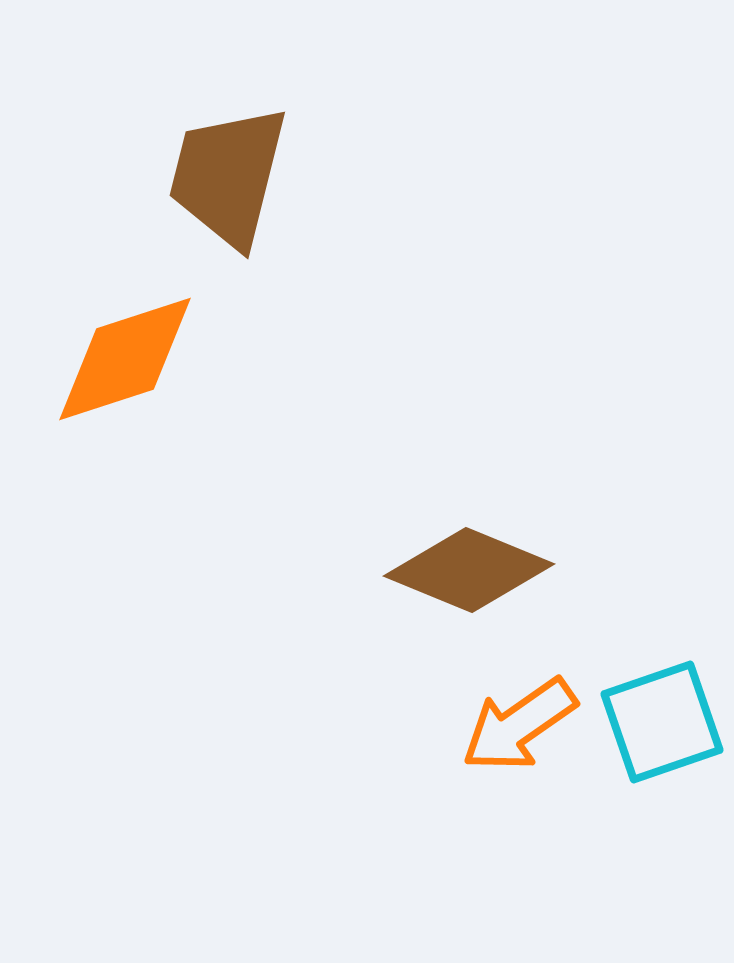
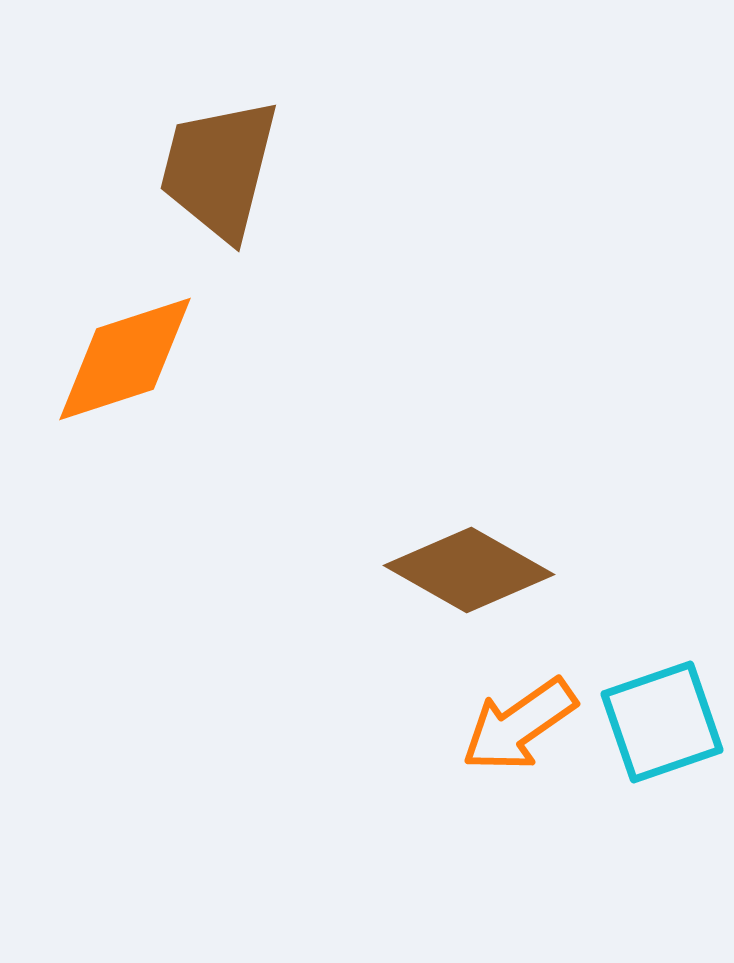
brown trapezoid: moved 9 px left, 7 px up
brown diamond: rotated 7 degrees clockwise
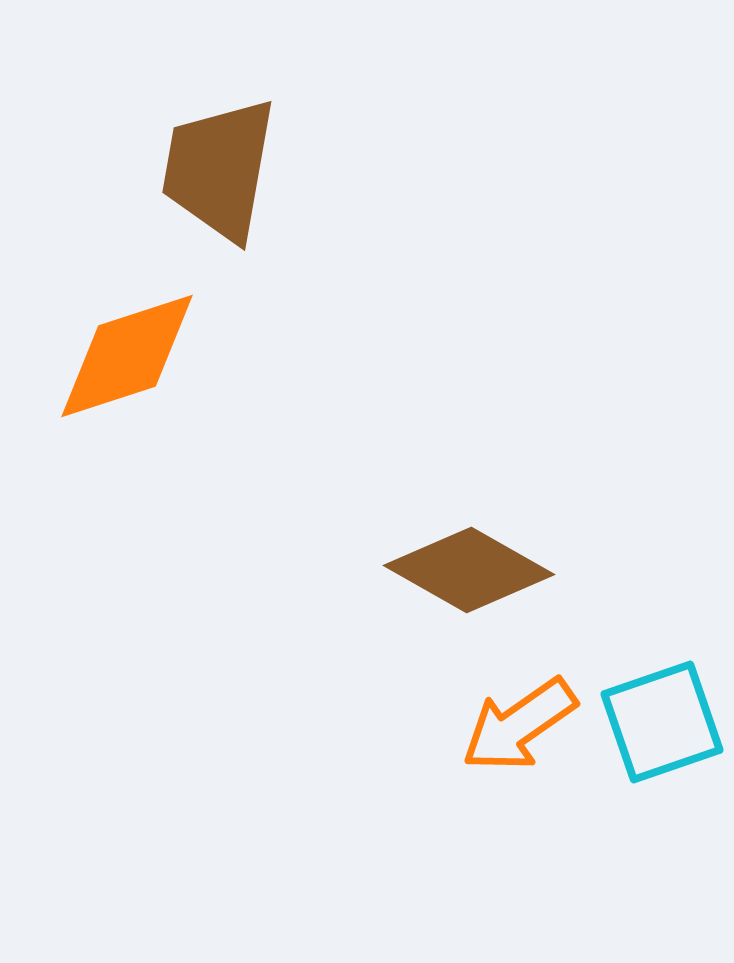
brown trapezoid: rotated 4 degrees counterclockwise
orange diamond: moved 2 px right, 3 px up
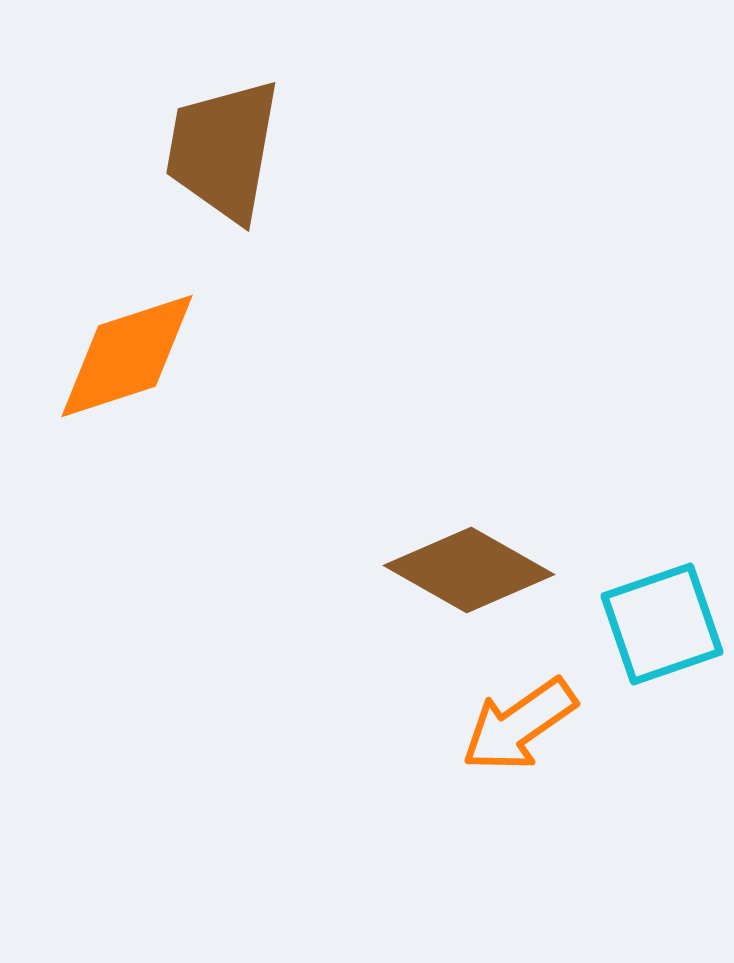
brown trapezoid: moved 4 px right, 19 px up
cyan square: moved 98 px up
